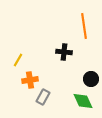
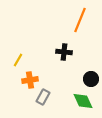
orange line: moved 4 px left, 6 px up; rotated 30 degrees clockwise
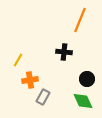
black circle: moved 4 px left
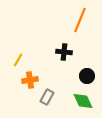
black circle: moved 3 px up
gray rectangle: moved 4 px right
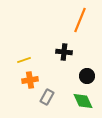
yellow line: moved 6 px right; rotated 40 degrees clockwise
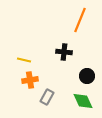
yellow line: rotated 32 degrees clockwise
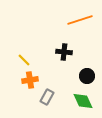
orange line: rotated 50 degrees clockwise
yellow line: rotated 32 degrees clockwise
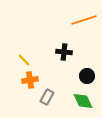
orange line: moved 4 px right
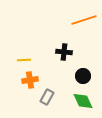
yellow line: rotated 48 degrees counterclockwise
black circle: moved 4 px left
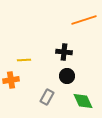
black circle: moved 16 px left
orange cross: moved 19 px left
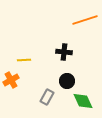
orange line: moved 1 px right
black circle: moved 5 px down
orange cross: rotated 21 degrees counterclockwise
